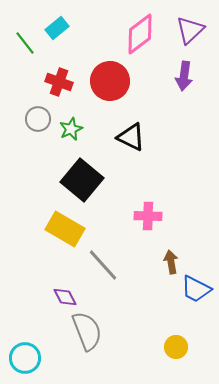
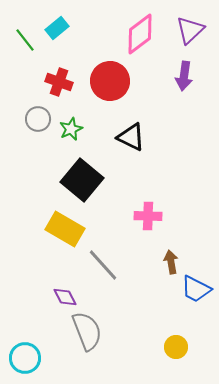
green line: moved 3 px up
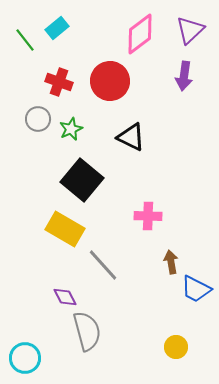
gray semicircle: rotated 6 degrees clockwise
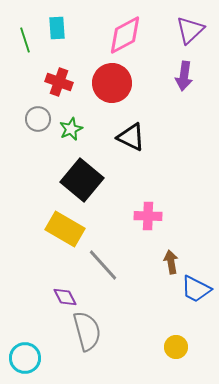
cyan rectangle: rotated 55 degrees counterclockwise
pink diamond: moved 15 px left, 1 px down; rotated 9 degrees clockwise
green line: rotated 20 degrees clockwise
red circle: moved 2 px right, 2 px down
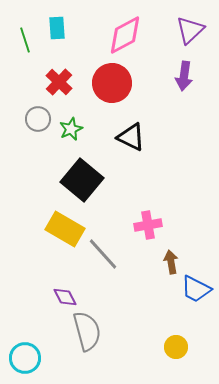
red cross: rotated 24 degrees clockwise
pink cross: moved 9 px down; rotated 12 degrees counterclockwise
gray line: moved 11 px up
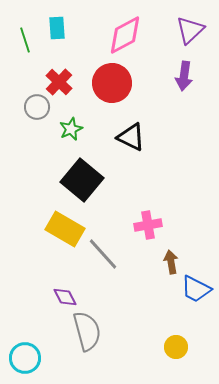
gray circle: moved 1 px left, 12 px up
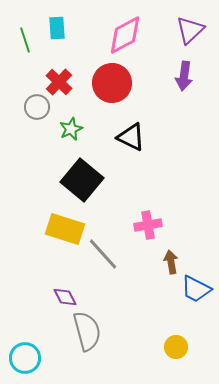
yellow rectangle: rotated 12 degrees counterclockwise
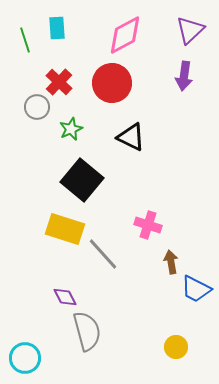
pink cross: rotated 28 degrees clockwise
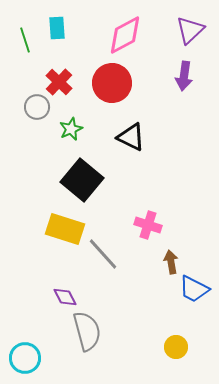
blue trapezoid: moved 2 px left
